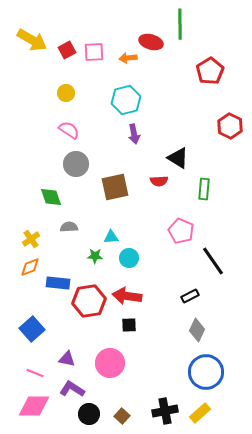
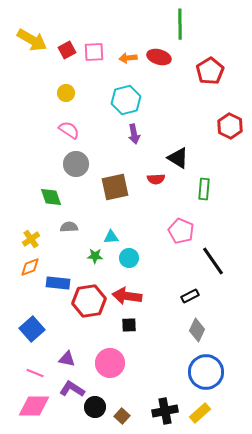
red ellipse at (151, 42): moved 8 px right, 15 px down
red semicircle at (159, 181): moved 3 px left, 2 px up
black circle at (89, 414): moved 6 px right, 7 px up
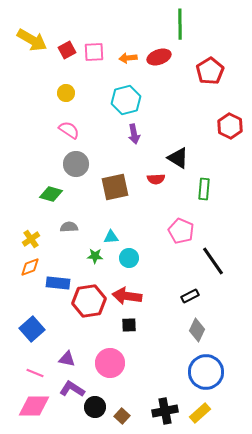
red ellipse at (159, 57): rotated 35 degrees counterclockwise
green diamond at (51, 197): moved 3 px up; rotated 55 degrees counterclockwise
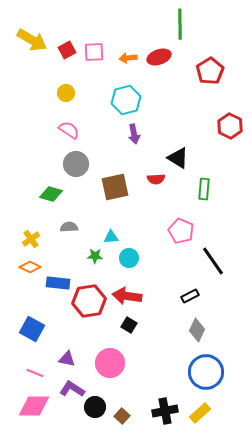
orange diamond at (30, 267): rotated 45 degrees clockwise
black square at (129, 325): rotated 35 degrees clockwise
blue square at (32, 329): rotated 20 degrees counterclockwise
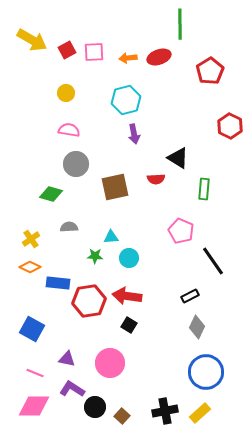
pink semicircle at (69, 130): rotated 25 degrees counterclockwise
gray diamond at (197, 330): moved 3 px up
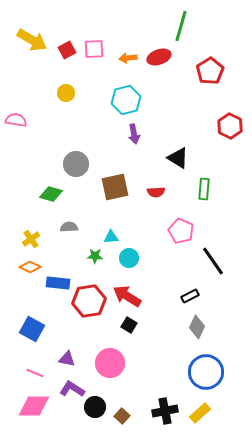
green line at (180, 24): moved 1 px right, 2 px down; rotated 16 degrees clockwise
pink square at (94, 52): moved 3 px up
pink semicircle at (69, 130): moved 53 px left, 10 px up
red semicircle at (156, 179): moved 13 px down
red arrow at (127, 296): rotated 24 degrees clockwise
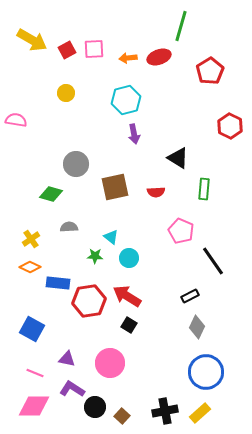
cyan triangle at (111, 237): rotated 42 degrees clockwise
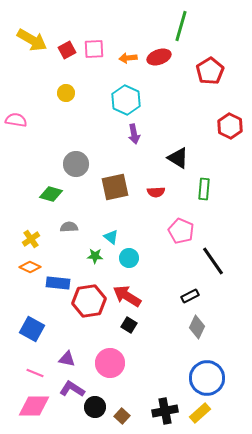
cyan hexagon at (126, 100): rotated 20 degrees counterclockwise
blue circle at (206, 372): moved 1 px right, 6 px down
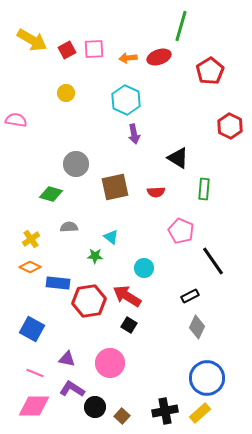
cyan circle at (129, 258): moved 15 px right, 10 px down
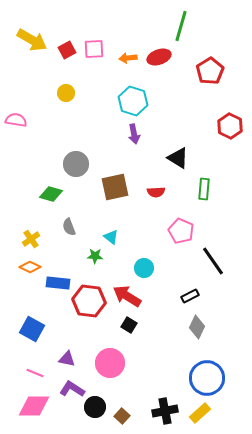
cyan hexagon at (126, 100): moved 7 px right, 1 px down; rotated 8 degrees counterclockwise
gray semicircle at (69, 227): rotated 108 degrees counterclockwise
red hexagon at (89, 301): rotated 16 degrees clockwise
